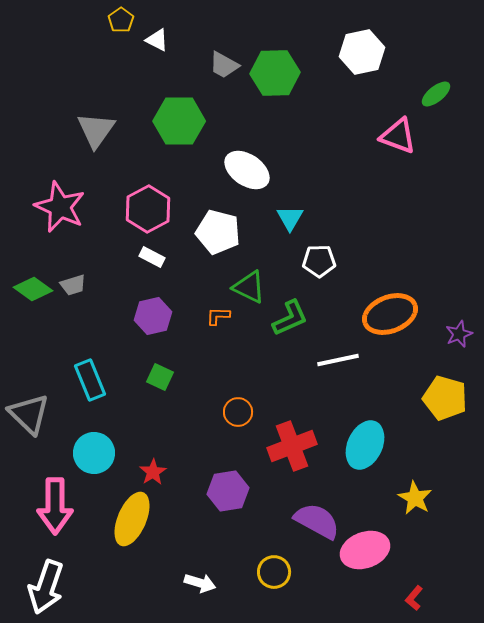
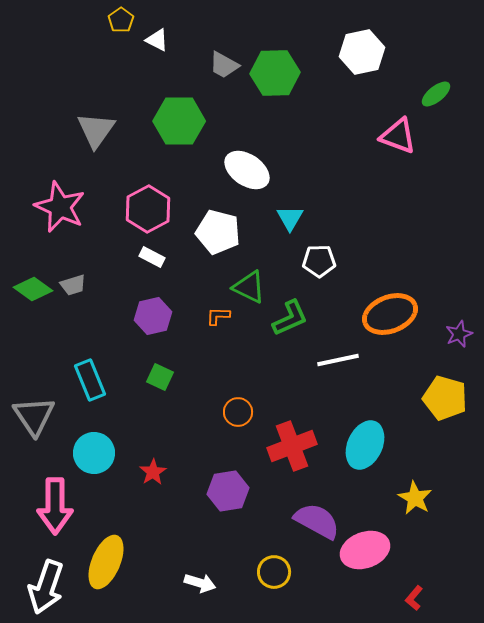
gray triangle at (29, 414): moved 5 px right, 2 px down; rotated 12 degrees clockwise
yellow ellipse at (132, 519): moved 26 px left, 43 px down
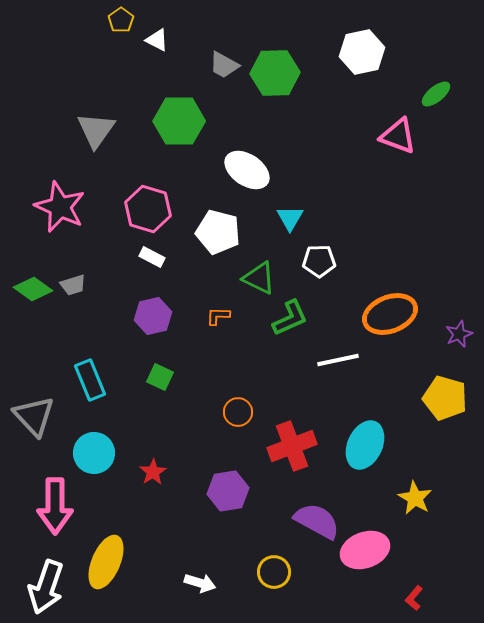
pink hexagon at (148, 209): rotated 15 degrees counterclockwise
green triangle at (249, 287): moved 10 px right, 9 px up
gray triangle at (34, 416): rotated 9 degrees counterclockwise
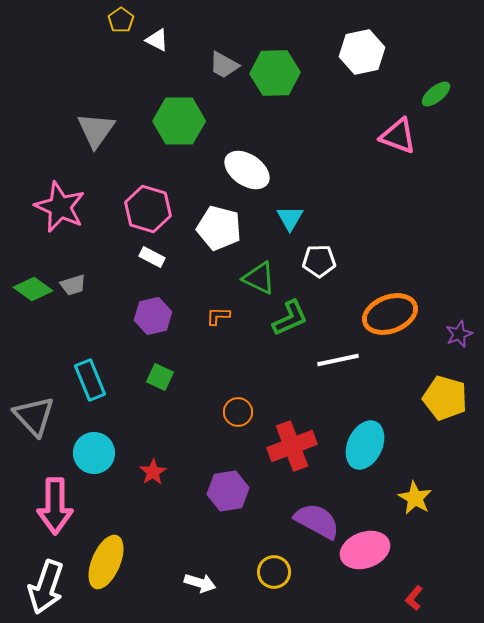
white pentagon at (218, 232): moved 1 px right, 4 px up
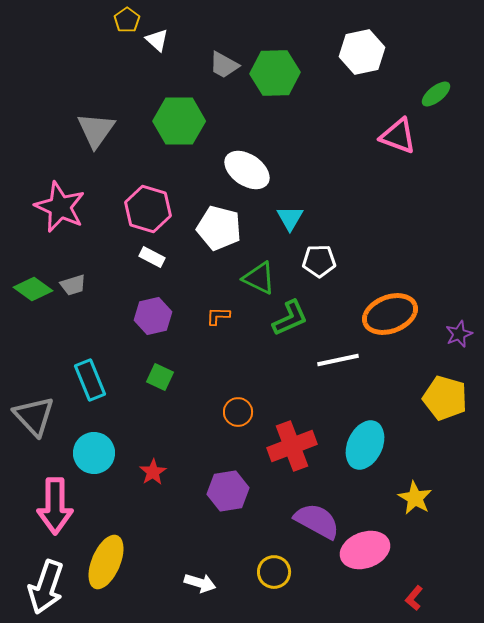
yellow pentagon at (121, 20): moved 6 px right
white triangle at (157, 40): rotated 15 degrees clockwise
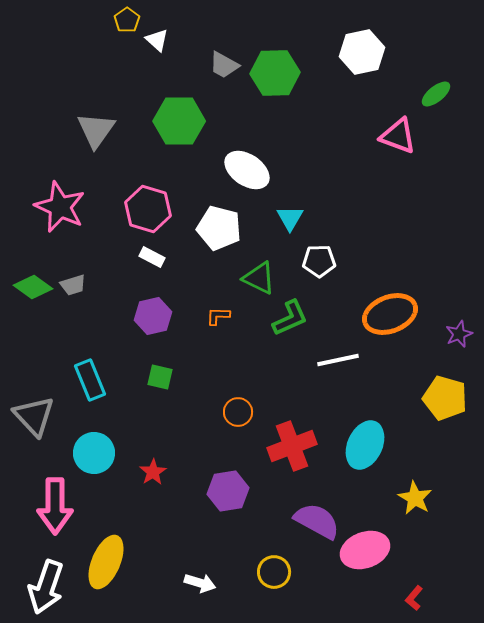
green diamond at (33, 289): moved 2 px up
green square at (160, 377): rotated 12 degrees counterclockwise
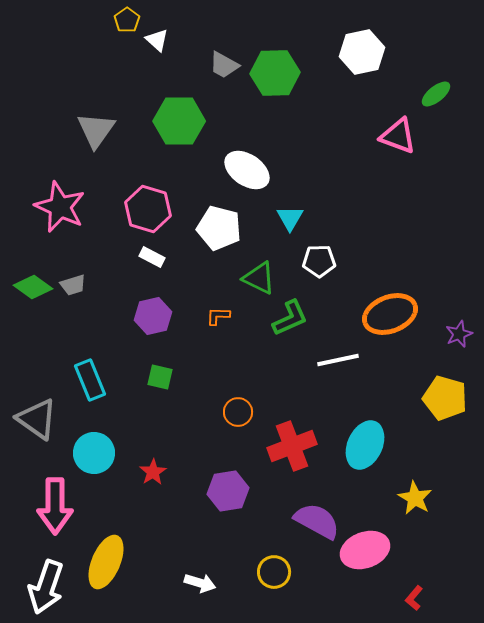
gray triangle at (34, 416): moved 3 px right, 3 px down; rotated 12 degrees counterclockwise
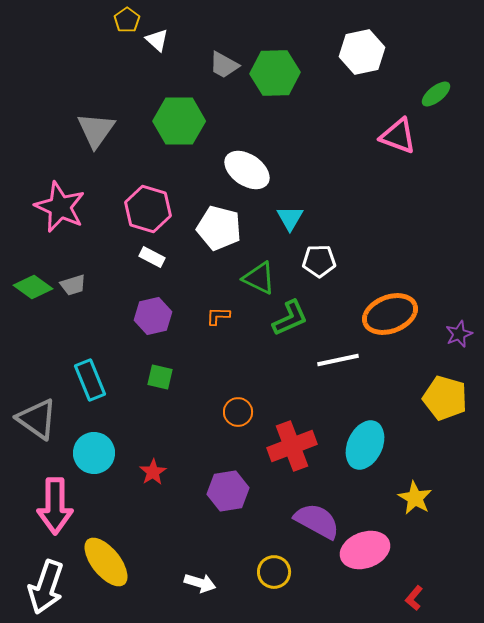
yellow ellipse at (106, 562): rotated 62 degrees counterclockwise
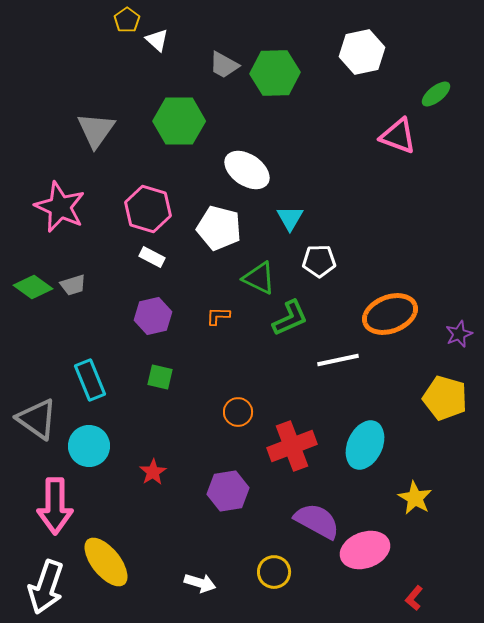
cyan circle at (94, 453): moved 5 px left, 7 px up
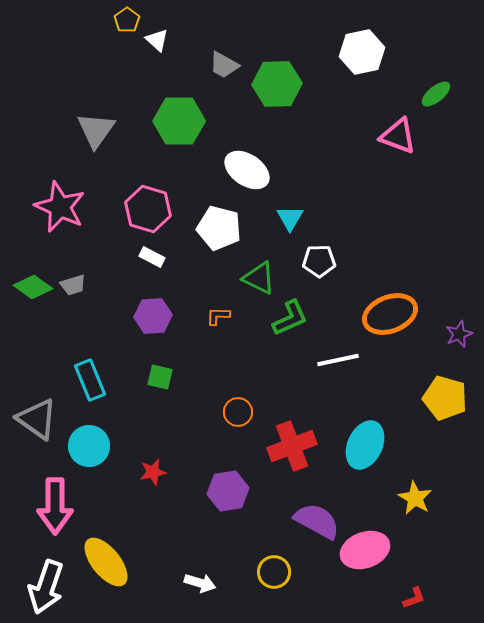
green hexagon at (275, 73): moved 2 px right, 11 px down
purple hexagon at (153, 316): rotated 9 degrees clockwise
red star at (153, 472): rotated 20 degrees clockwise
red L-shape at (414, 598): rotated 150 degrees counterclockwise
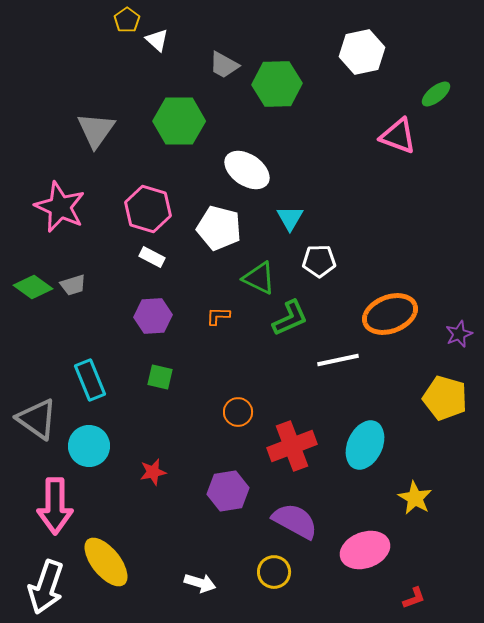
purple semicircle at (317, 521): moved 22 px left
